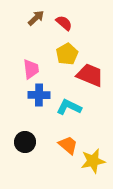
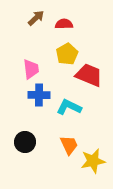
red semicircle: moved 1 px down; rotated 42 degrees counterclockwise
red trapezoid: moved 1 px left
orange trapezoid: moved 1 px right; rotated 25 degrees clockwise
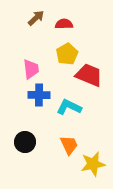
yellow star: moved 3 px down
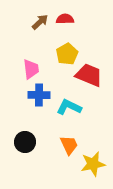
brown arrow: moved 4 px right, 4 px down
red semicircle: moved 1 px right, 5 px up
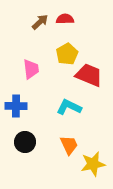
blue cross: moved 23 px left, 11 px down
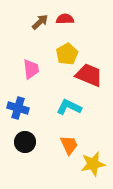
blue cross: moved 2 px right, 2 px down; rotated 15 degrees clockwise
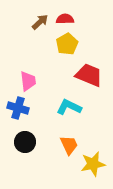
yellow pentagon: moved 10 px up
pink trapezoid: moved 3 px left, 12 px down
